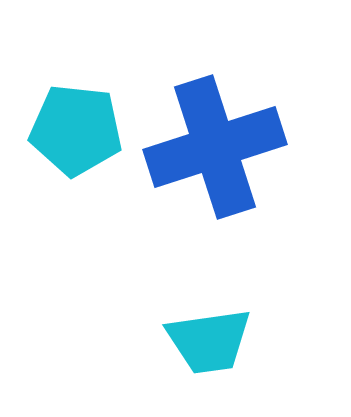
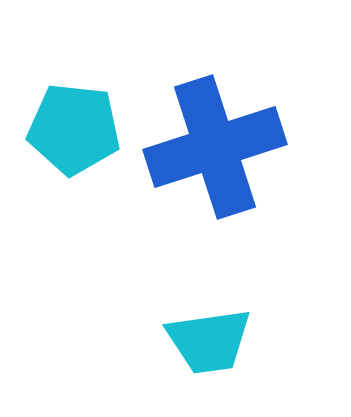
cyan pentagon: moved 2 px left, 1 px up
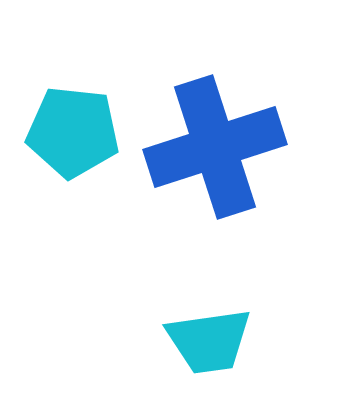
cyan pentagon: moved 1 px left, 3 px down
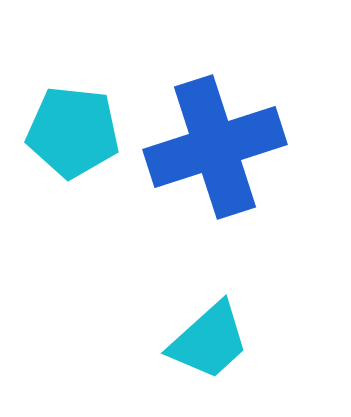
cyan trapezoid: rotated 34 degrees counterclockwise
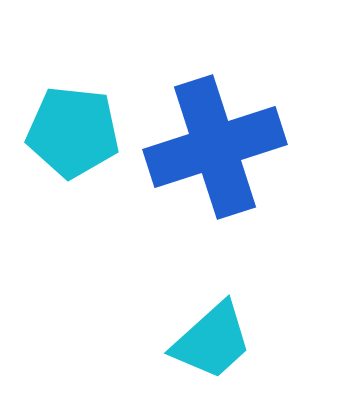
cyan trapezoid: moved 3 px right
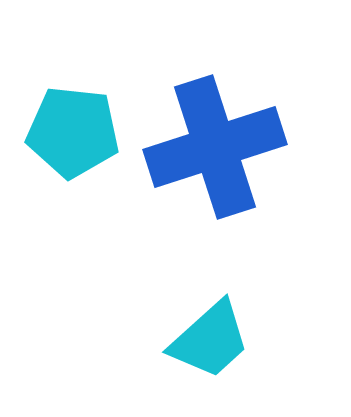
cyan trapezoid: moved 2 px left, 1 px up
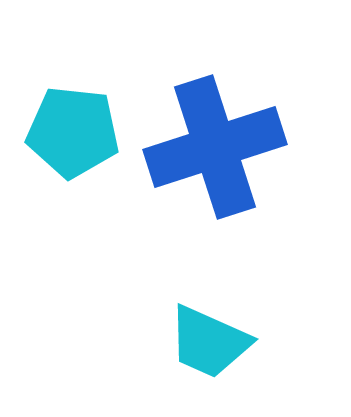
cyan trapezoid: moved 1 px left, 2 px down; rotated 66 degrees clockwise
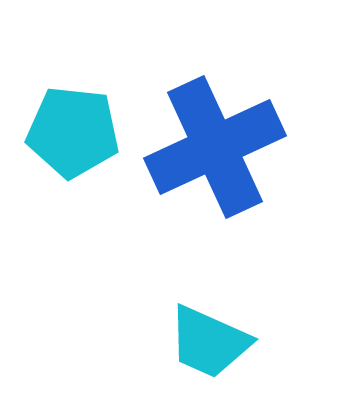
blue cross: rotated 7 degrees counterclockwise
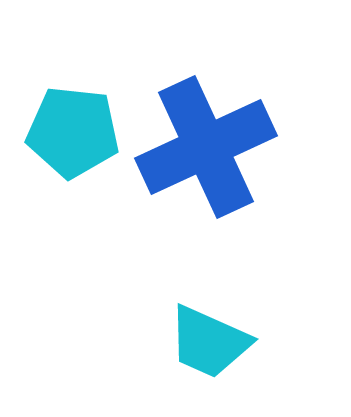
blue cross: moved 9 px left
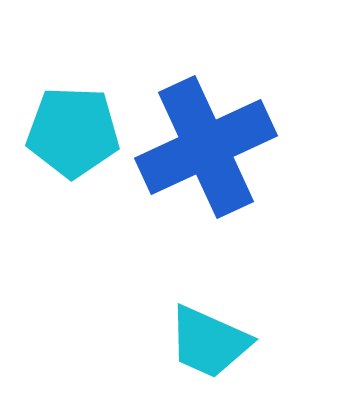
cyan pentagon: rotated 4 degrees counterclockwise
